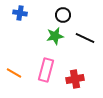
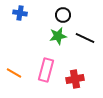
green star: moved 3 px right
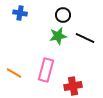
red cross: moved 2 px left, 7 px down
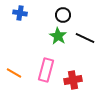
green star: rotated 30 degrees counterclockwise
red cross: moved 6 px up
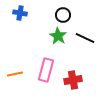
orange line: moved 1 px right, 1 px down; rotated 42 degrees counterclockwise
